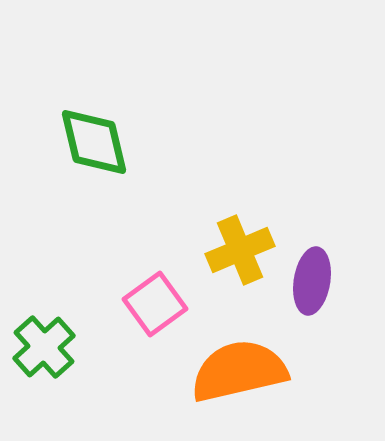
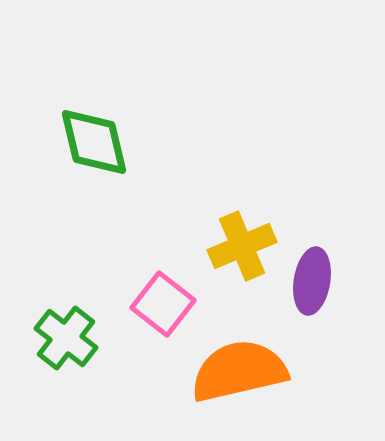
yellow cross: moved 2 px right, 4 px up
pink square: moved 8 px right; rotated 16 degrees counterclockwise
green cross: moved 22 px right, 9 px up; rotated 10 degrees counterclockwise
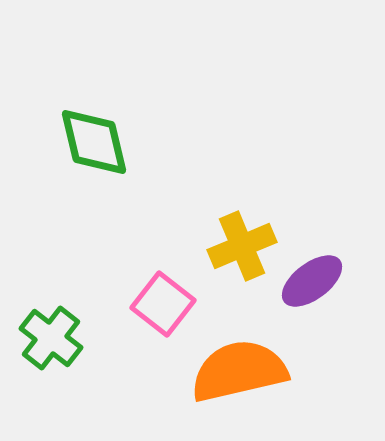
purple ellipse: rotated 44 degrees clockwise
green cross: moved 15 px left
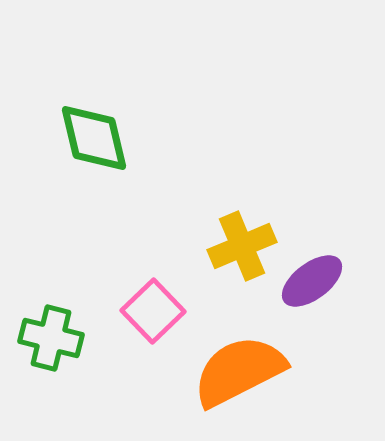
green diamond: moved 4 px up
pink square: moved 10 px left, 7 px down; rotated 8 degrees clockwise
green cross: rotated 24 degrees counterclockwise
orange semicircle: rotated 14 degrees counterclockwise
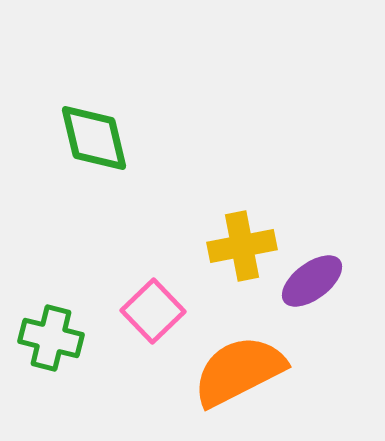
yellow cross: rotated 12 degrees clockwise
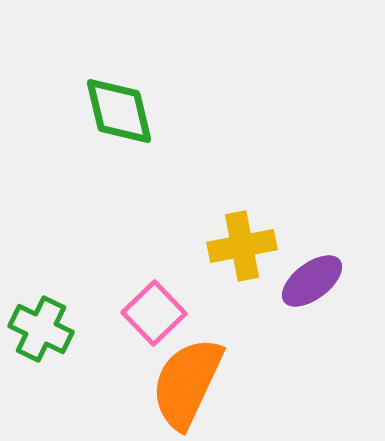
green diamond: moved 25 px right, 27 px up
pink square: moved 1 px right, 2 px down
green cross: moved 10 px left, 9 px up; rotated 12 degrees clockwise
orange semicircle: moved 52 px left, 12 px down; rotated 38 degrees counterclockwise
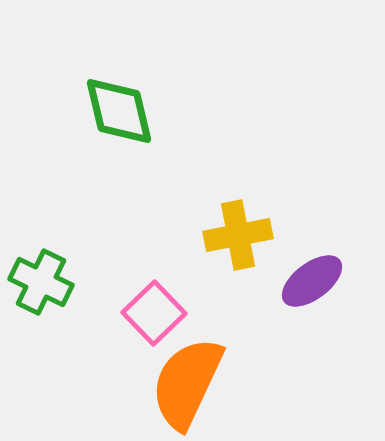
yellow cross: moved 4 px left, 11 px up
green cross: moved 47 px up
